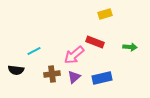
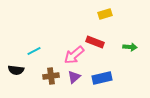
brown cross: moved 1 px left, 2 px down
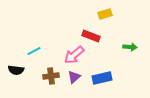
red rectangle: moved 4 px left, 6 px up
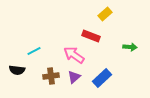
yellow rectangle: rotated 24 degrees counterclockwise
pink arrow: rotated 75 degrees clockwise
black semicircle: moved 1 px right
blue rectangle: rotated 30 degrees counterclockwise
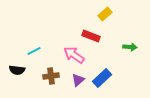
purple triangle: moved 4 px right, 3 px down
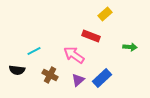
brown cross: moved 1 px left, 1 px up; rotated 35 degrees clockwise
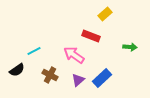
black semicircle: rotated 42 degrees counterclockwise
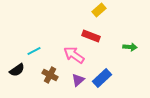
yellow rectangle: moved 6 px left, 4 px up
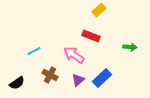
black semicircle: moved 13 px down
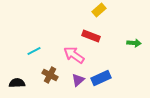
green arrow: moved 4 px right, 4 px up
blue rectangle: moved 1 px left; rotated 18 degrees clockwise
black semicircle: rotated 147 degrees counterclockwise
